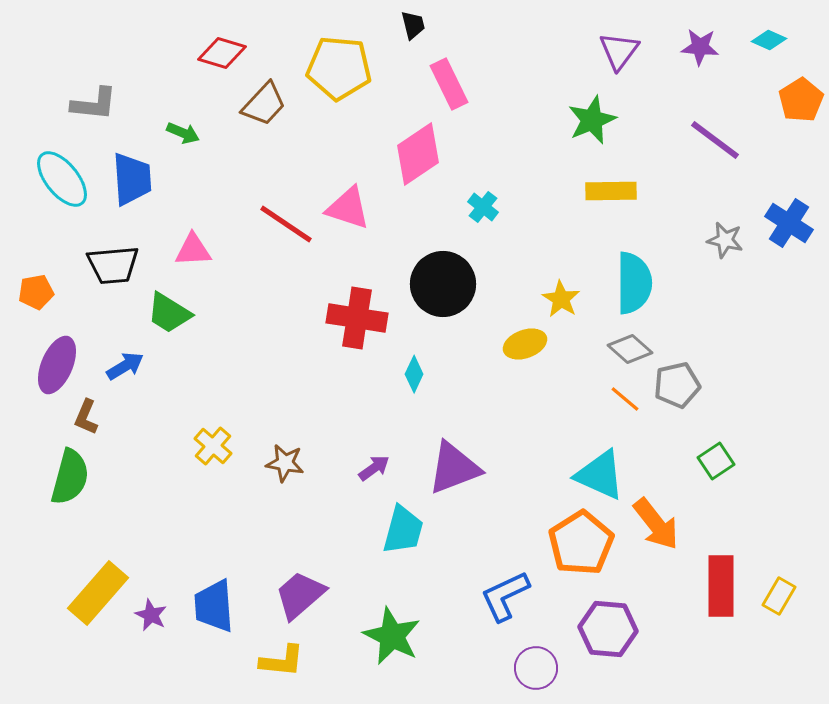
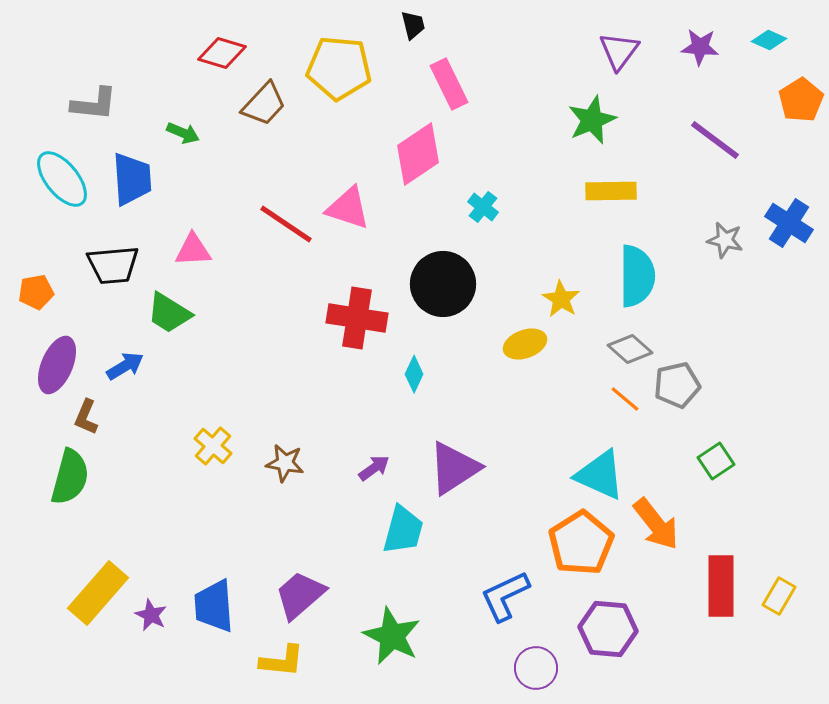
cyan semicircle at (634, 283): moved 3 px right, 7 px up
purple triangle at (454, 468): rotated 12 degrees counterclockwise
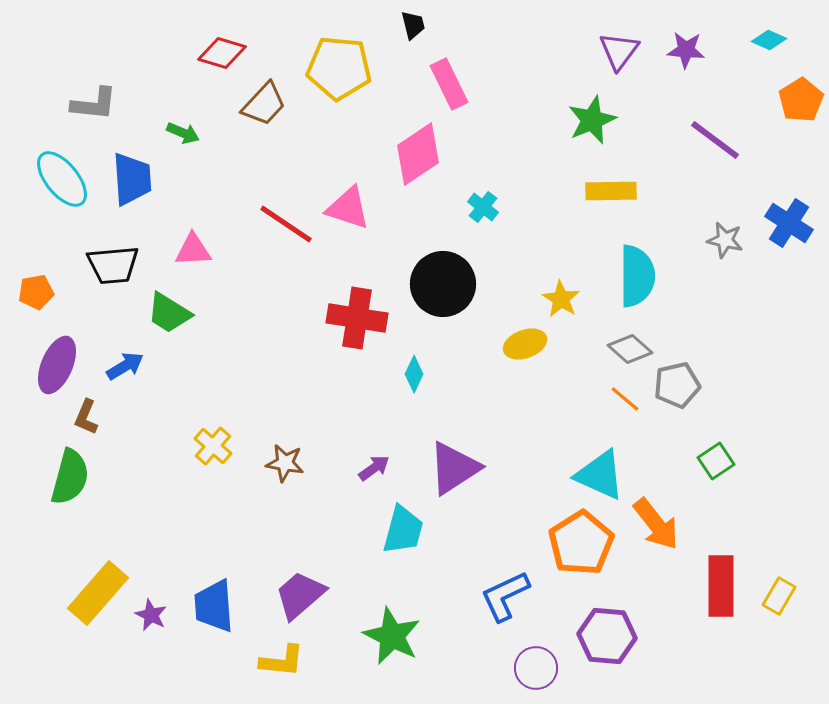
purple star at (700, 47): moved 14 px left, 3 px down
purple hexagon at (608, 629): moved 1 px left, 7 px down
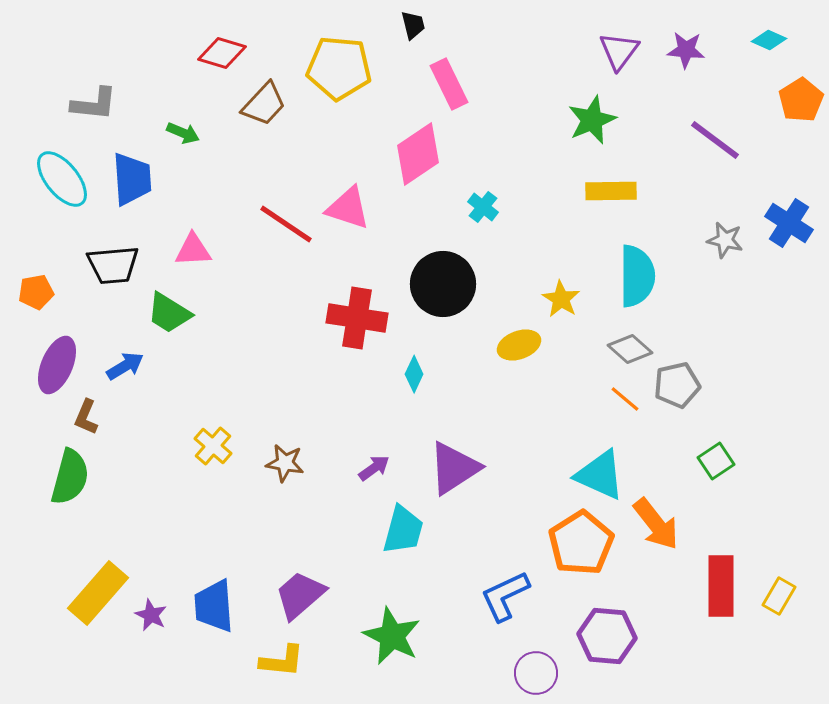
yellow ellipse at (525, 344): moved 6 px left, 1 px down
purple circle at (536, 668): moved 5 px down
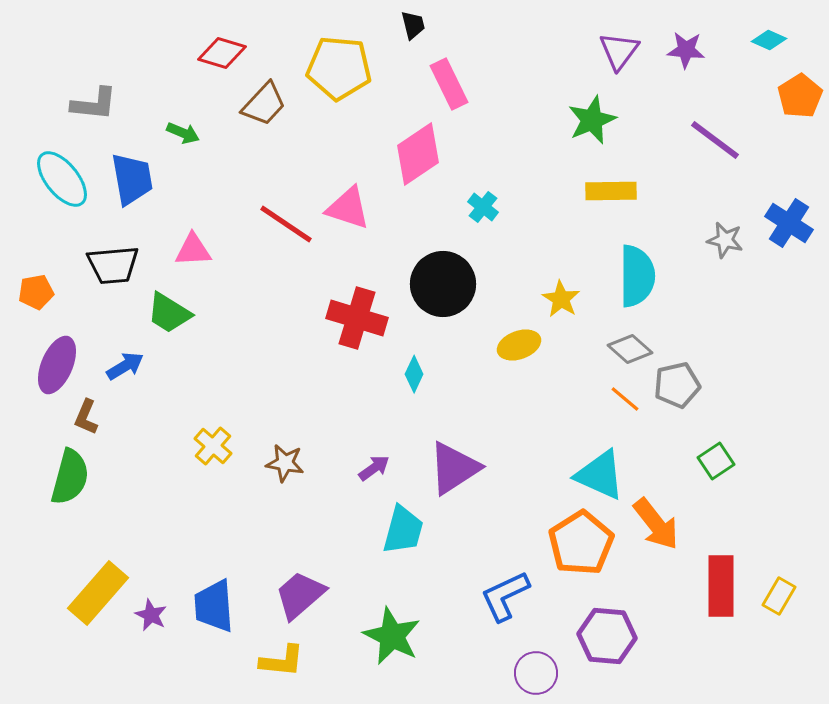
orange pentagon at (801, 100): moved 1 px left, 4 px up
blue trapezoid at (132, 179): rotated 6 degrees counterclockwise
red cross at (357, 318): rotated 8 degrees clockwise
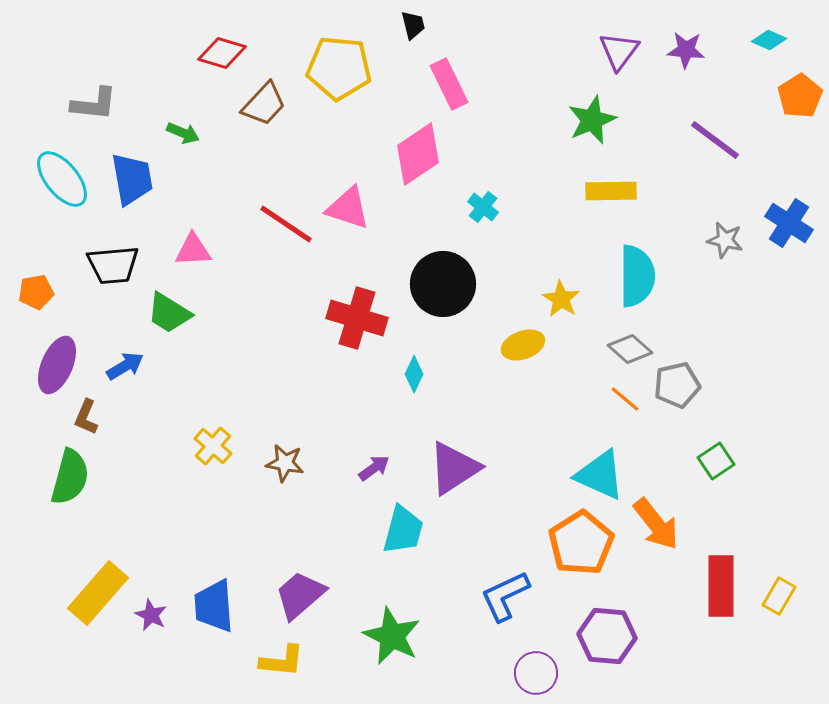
yellow ellipse at (519, 345): moved 4 px right
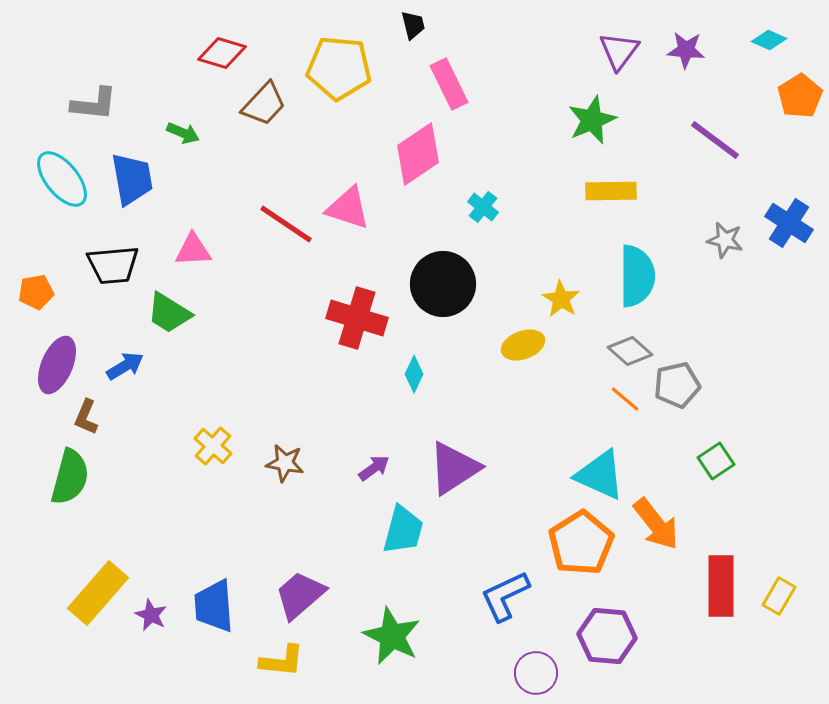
gray diamond at (630, 349): moved 2 px down
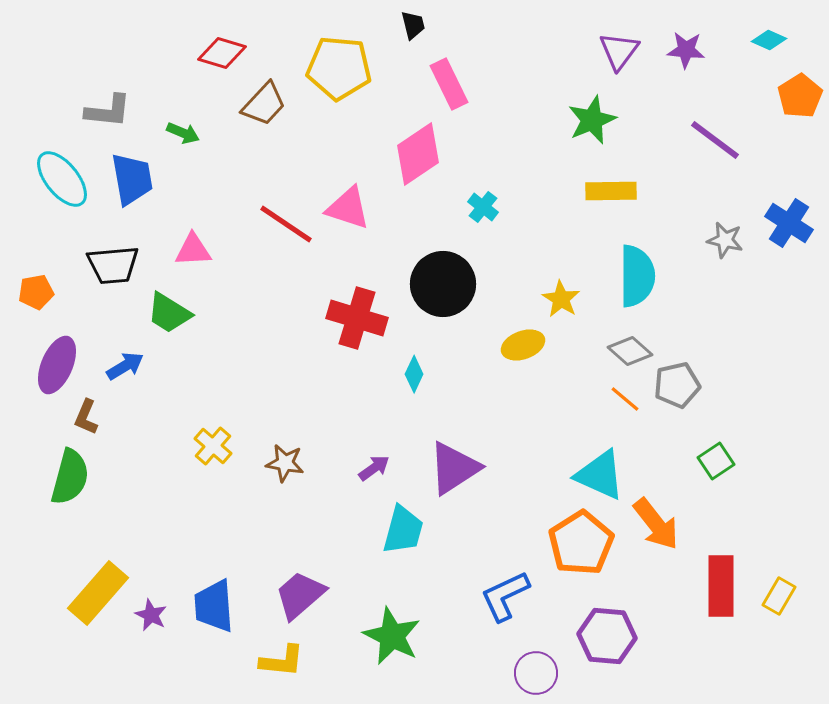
gray L-shape at (94, 104): moved 14 px right, 7 px down
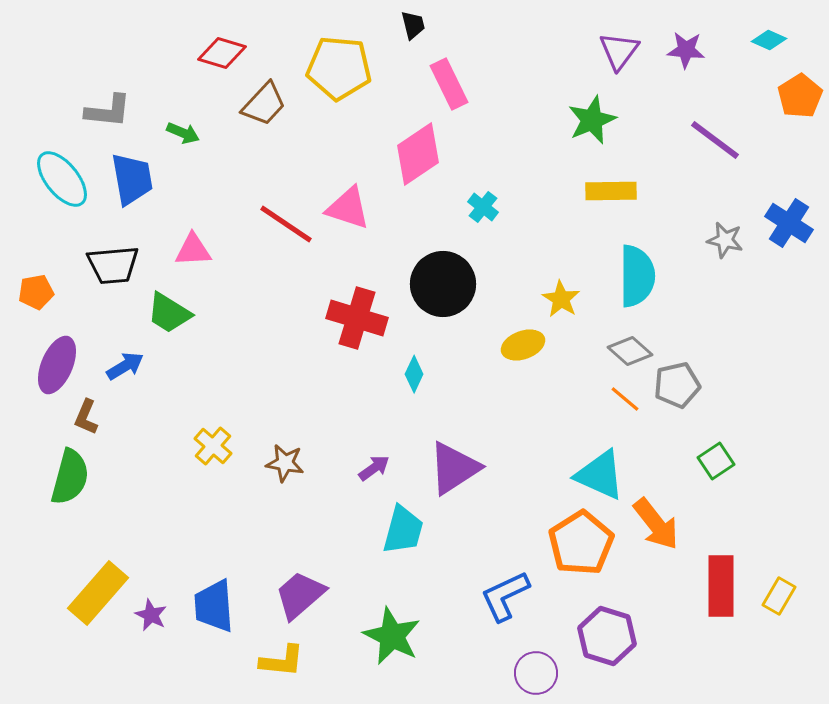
purple hexagon at (607, 636): rotated 12 degrees clockwise
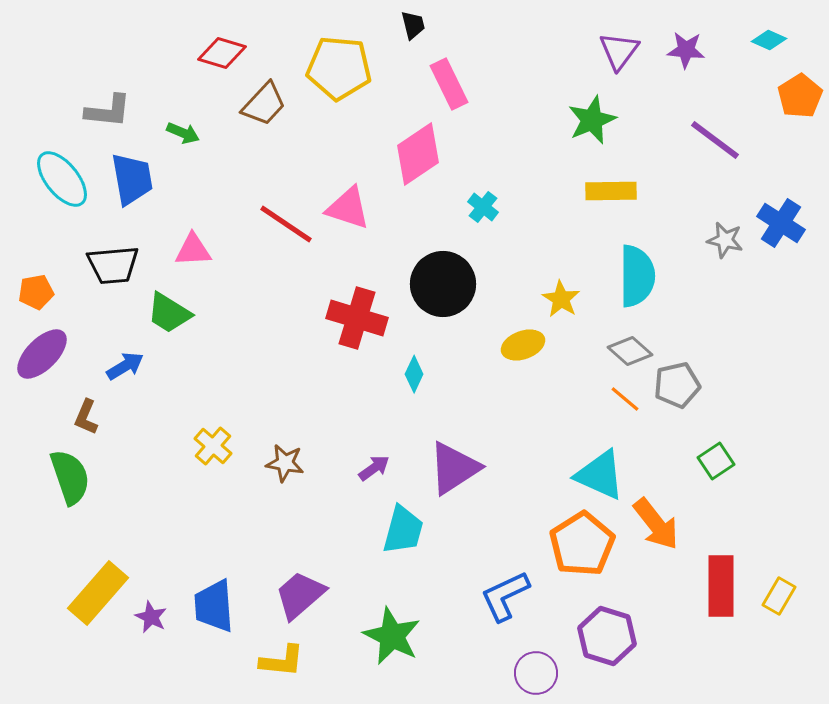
blue cross at (789, 223): moved 8 px left
purple ellipse at (57, 365): moved 15 px left, 11 px up; rotated 22 degrees clockwise
green semicircle at (70, 477): rotated 34 degrees counterclockwise
orange pentagon at (581, 543): moved 1 px right, 1 px down
purple star at (151, 615): moved 2 px down
